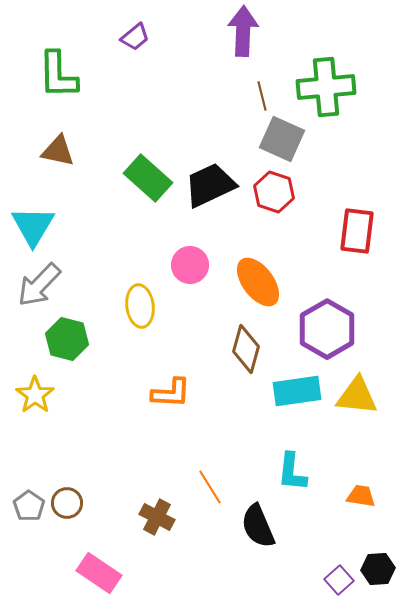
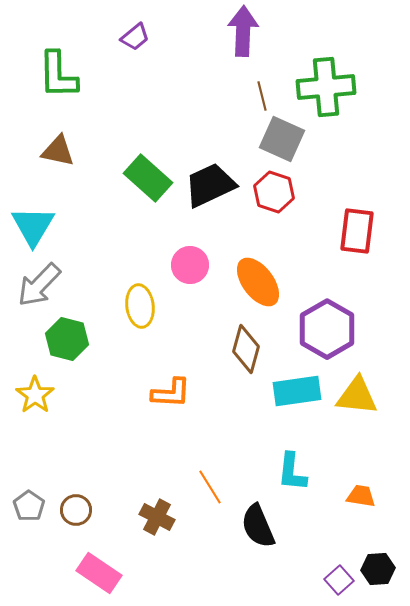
brown circle: moved 9 px right, 7 px down
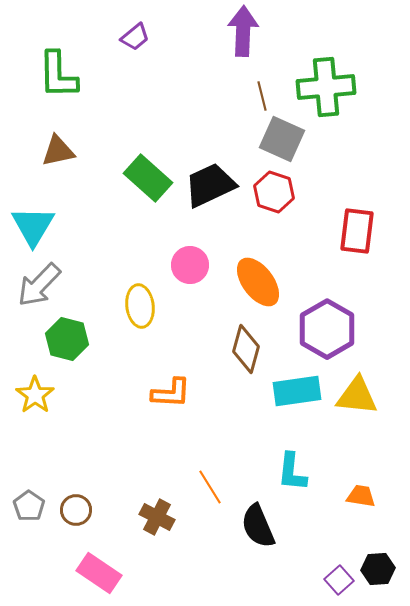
brown triangle: rotated 24 degrees counterclockwise
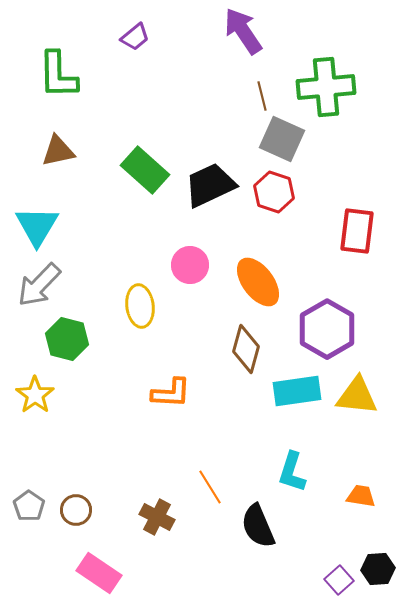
purple arrow: rotated 36 degrees counterclockwise
green rectangle: moved 3 px left, 8 px up
cyan triangle: moved 4 px right
cyan L-shape: rotated 12 degrees clockwise
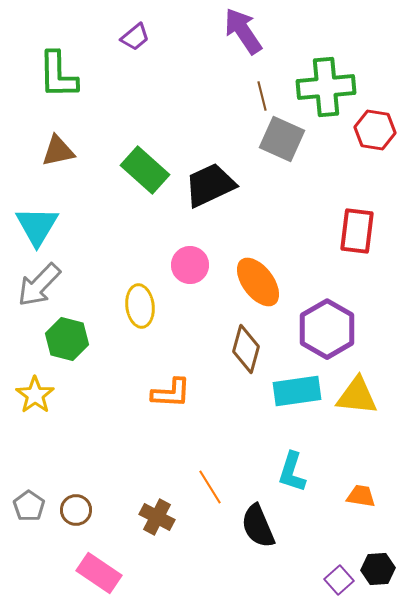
red hexagon: moved 101 px right, 62 px up; rotated 9 degrees counterclockwise
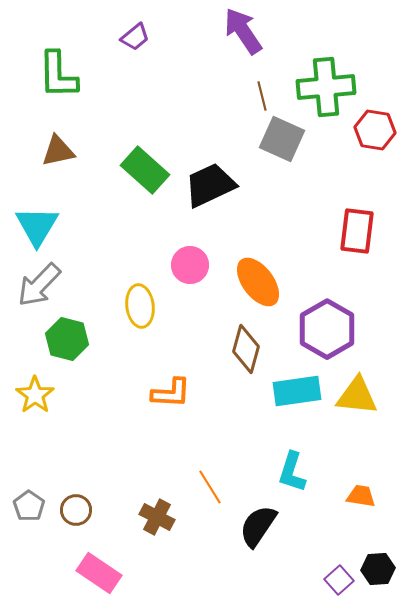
black semicircle: rotated 57 degrees clockwise
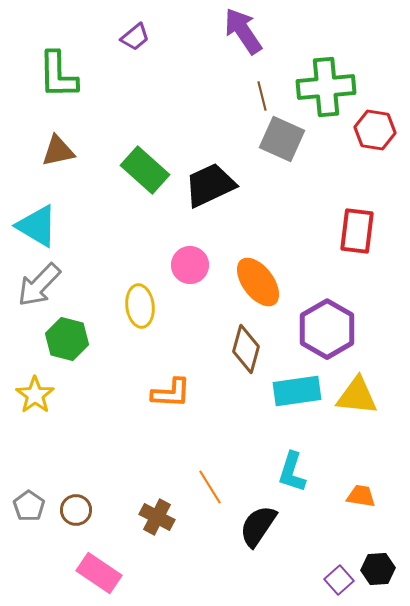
cyan triangle: rotated 30 degrees counterclockwise
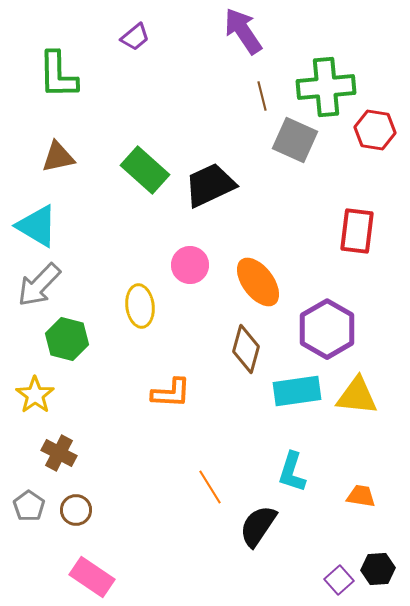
gray square: moved 13 px right, 1 px down
brown triangle: moved 6 px down
brown cross: moved 98 px left, 64 px up
pink rectangle: moved 7 px left, 4 px down
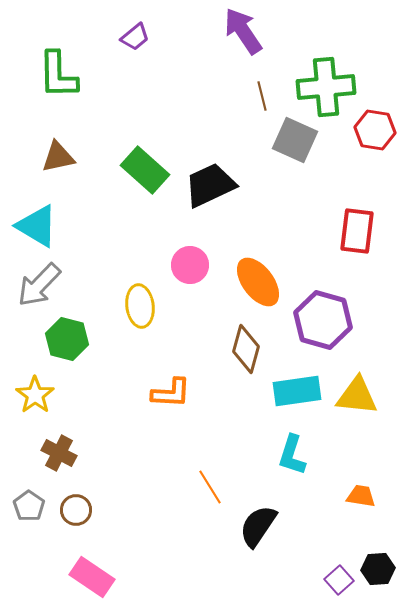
purple hexagon: moved 4 px left, 9 px up; rotated 14 degrees counterclockwise
cyan L-shape: moved 17 px up
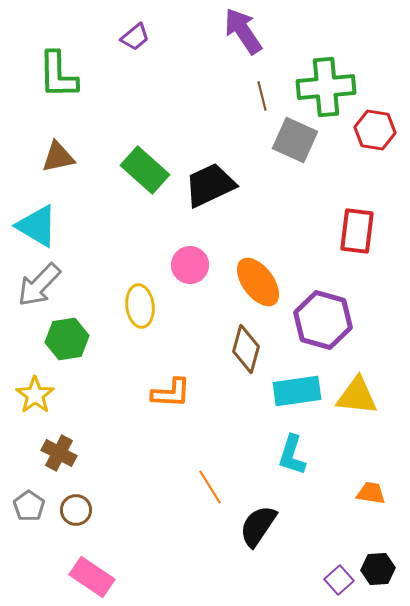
green hexagon: rotated 24 degrees counterclockwise
orange trapezoid: moved 10 px right, 3 px up
